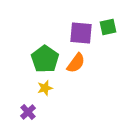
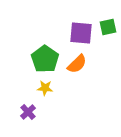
orange semicircle: moved 1 px right, 1 px down; rotated 10 degrees clockwise
yellow star: rotated 21 degrees clockwise
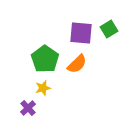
green square: moved 1 px right, 2 px down; rotated 18 degrees counterclockwise
yellow star: moved 2 px left; rotated 21 degrees counterclockwise
purple cross: moved 4 px up
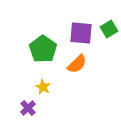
green pentagon: moved 2 px left, 10 px up
yellow star: moved 1 px up; rotated 28 degrees counterclockwise
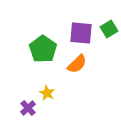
yellow star: moved 4 px right, 6 px down
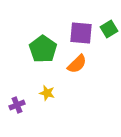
yellow star: rotated 14 degrees counterclockwise
purple cross: moved 11 px left, 3 px up; rotated 21 degrees clockwise
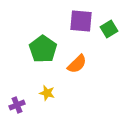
purple square: moved 12 px up
